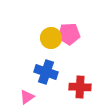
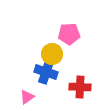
yellow circle: moved 1 px right, 16 px down
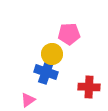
red cross: moved 9 px right
pink triangle: moved 1 px right, 3 px down
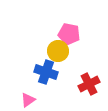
pink pentagon: rotated 15 degrees clockwise
yellow circle: moved 6 px right, 3 px up
red cross: moved 3 px up; rotated 30 degrees counterclockwise
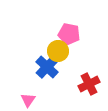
blue cross: moved 1 px right, 5 px up; rotated 25 degrees clockwise
pink triangle: rotated 21 degrees counterclockwise
